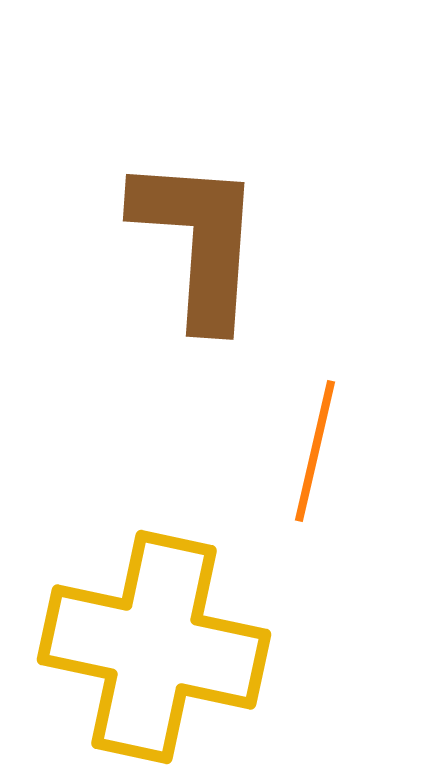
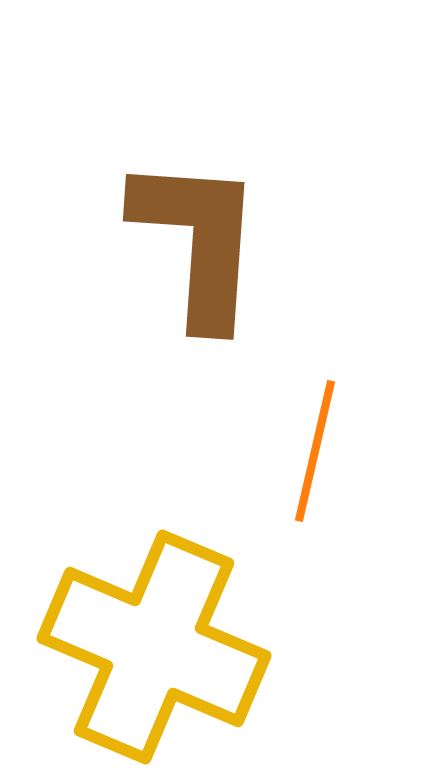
yellow cross: rotated 11 degrees clockwise
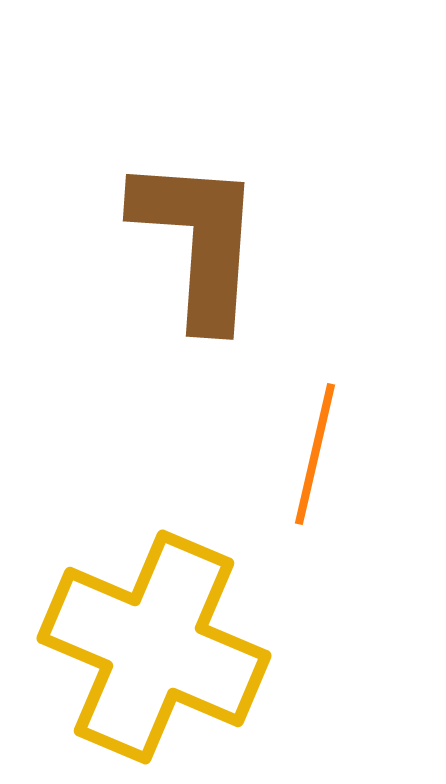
orange line: moved 3 px down
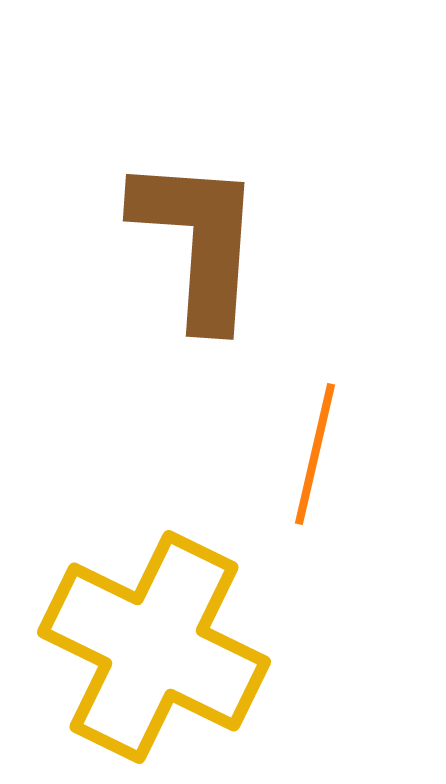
yellow cross: rotated 3 degrees clockwise
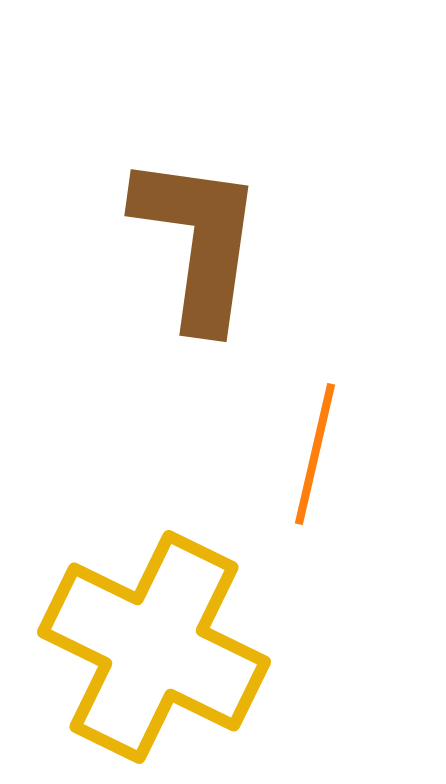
brown L-shape: rotated 4 degrees clockwise
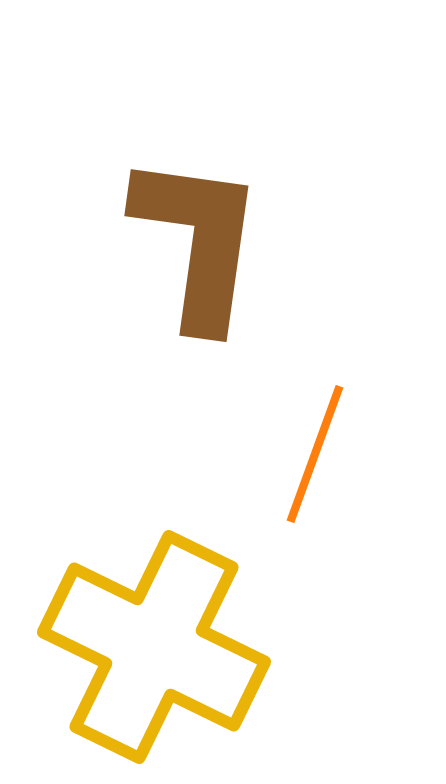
orange line: rotated 7 degrees clockwise
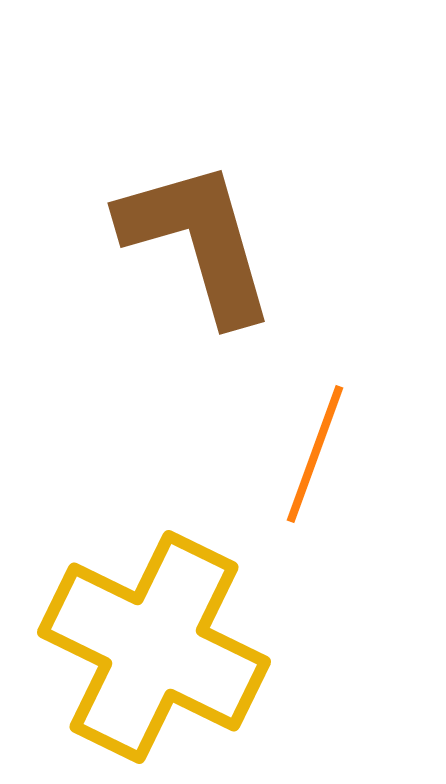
brown L-shape: rotated 24 degrees counterclockwise
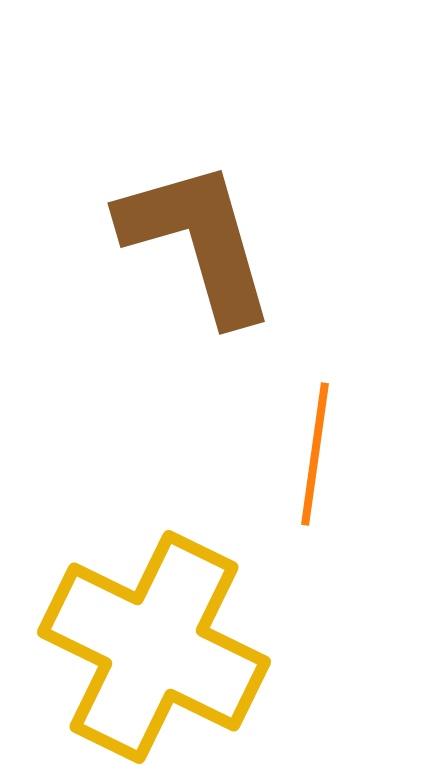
orange line: rotated 12 degrees counterclockwise
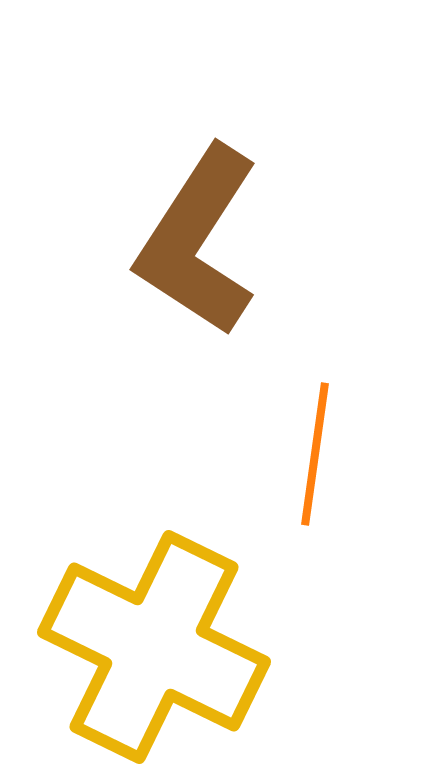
brown L-shape: rotated 131 degrees counterclockwise
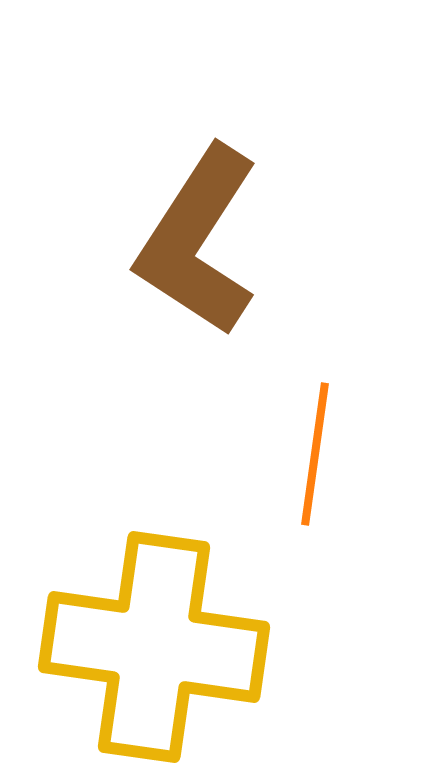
yellow cross: rotated 18 degrees counterclockwise
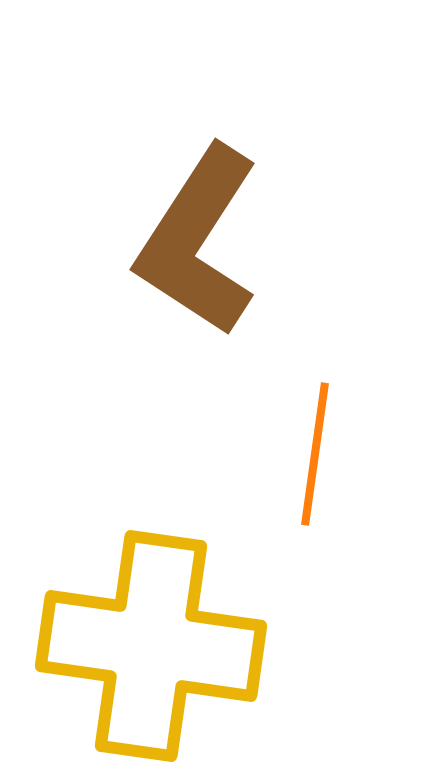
yellow cross: moved 3 px left, 1 px up
